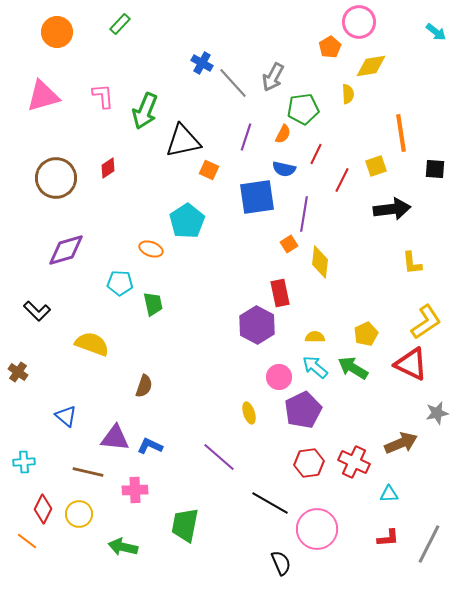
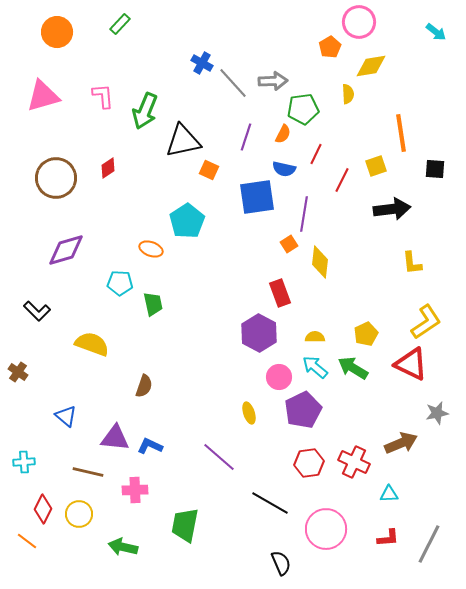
gray arrow at (273, 77): moved 4 px down; rotated 120 degrees counterclockwise
red rectangle at (280, 293): rotated 8 degrees counterclockwise
purple hexagon at (257, 325): moved 2 px right, 8 px down
pink circle at (317, 529): moved 9 px right
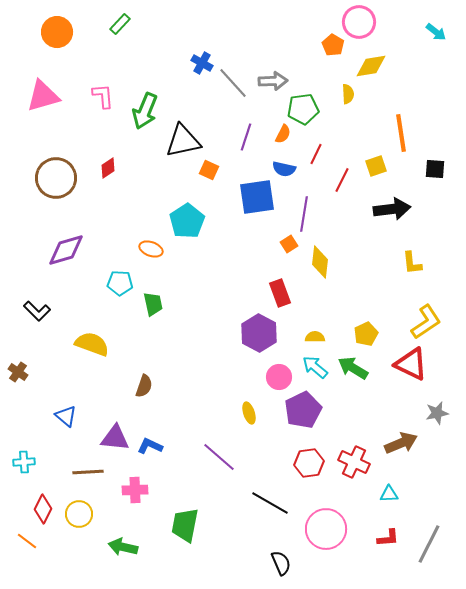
orange pentagon at (330, 47): moved 3 px right, 2 px up; rotated 10 degrees counterclockwise
brown line at (88, 472): rotated 16 degrees counterclockwise
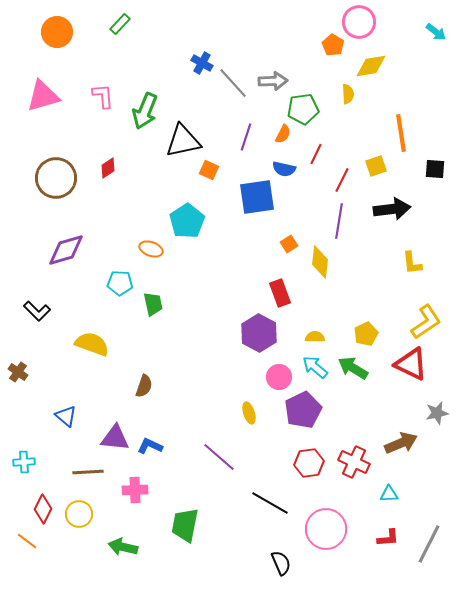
purple line at (304, 214): moved 35 px right, 7 px down
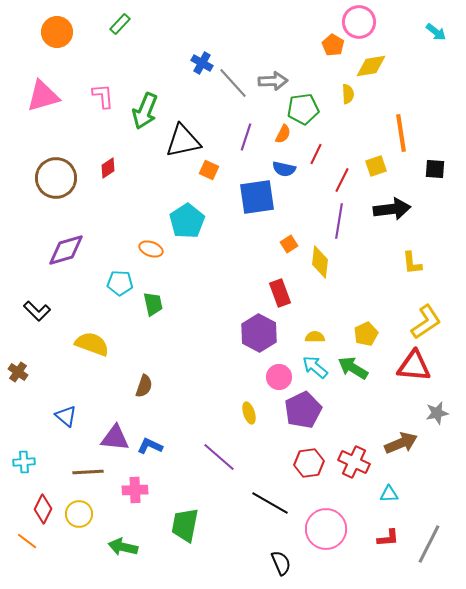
red triangle at (411, 364): moved 3 px right, 2 px down; rotated 21 degrees counterclockwise
